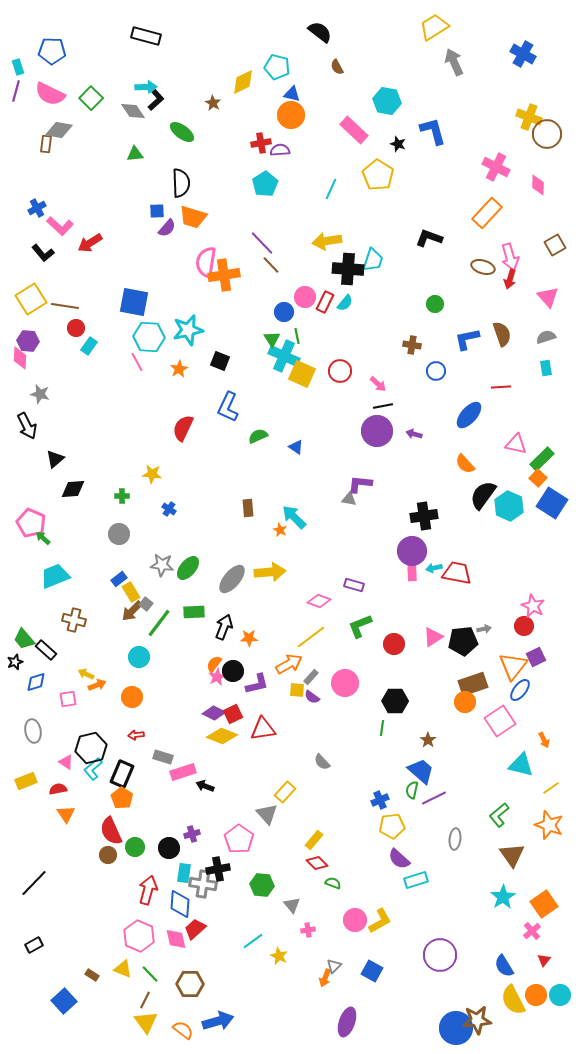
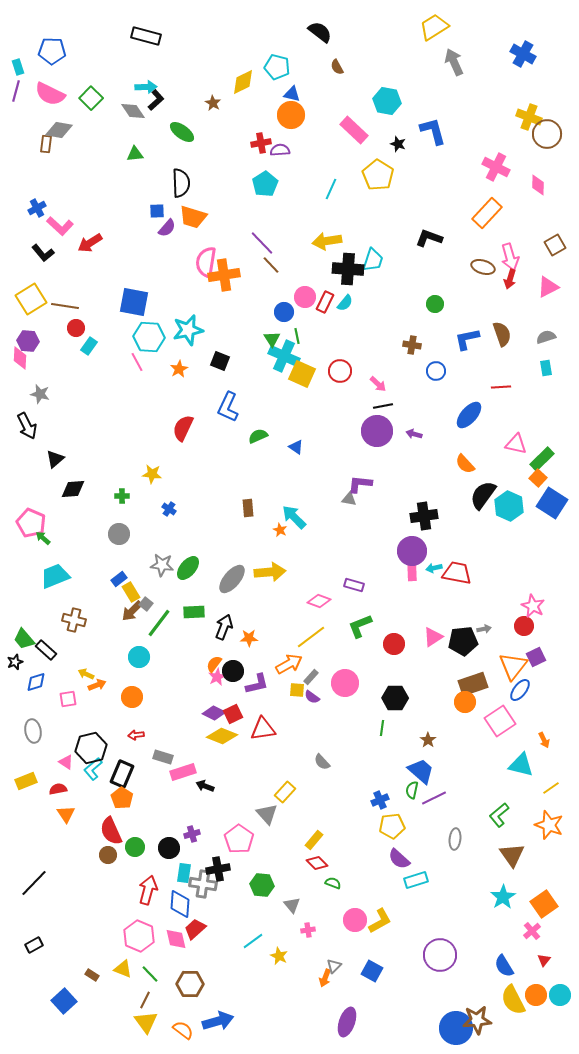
pink triangle at (548, 297): moved 10 px up; rotated 45 degrees clockwise
black hexagon at (395, 701): moved 3 px up
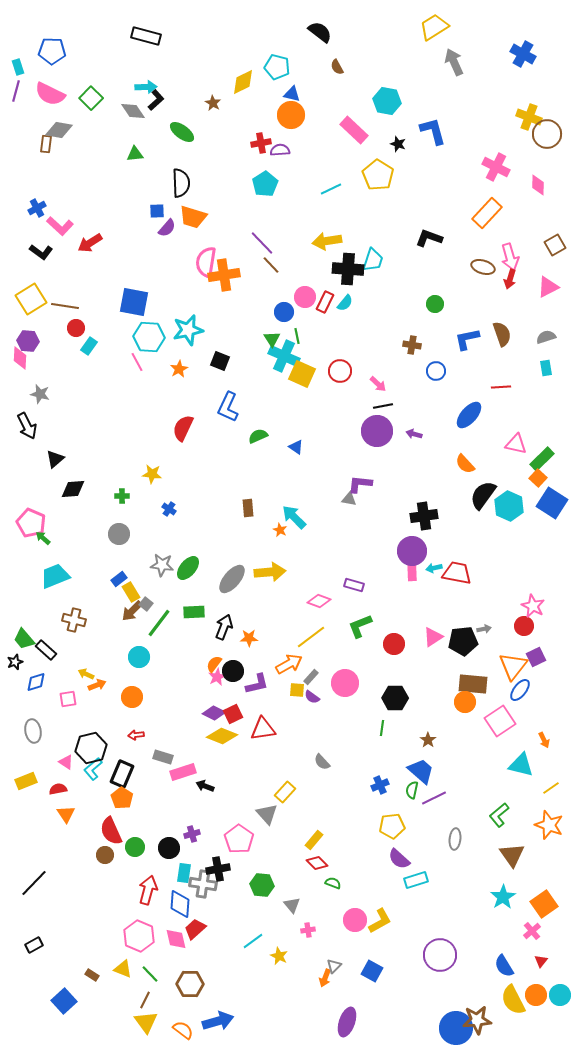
cyan line at (331, 189): rotated 40 degrees clockwise
black L-shape at (43, 253): moved 2 px left, 1 px up; rotated 15 degrees counterclockwise
brown rectangle at (473, 684): rotated 24 degrees clockwise
blue cross at (380, 800): moved 15 px up
brown circle at (108, 855): moved 3 px left
red triangle at (544, 960): moved 3 px left, 1 px down
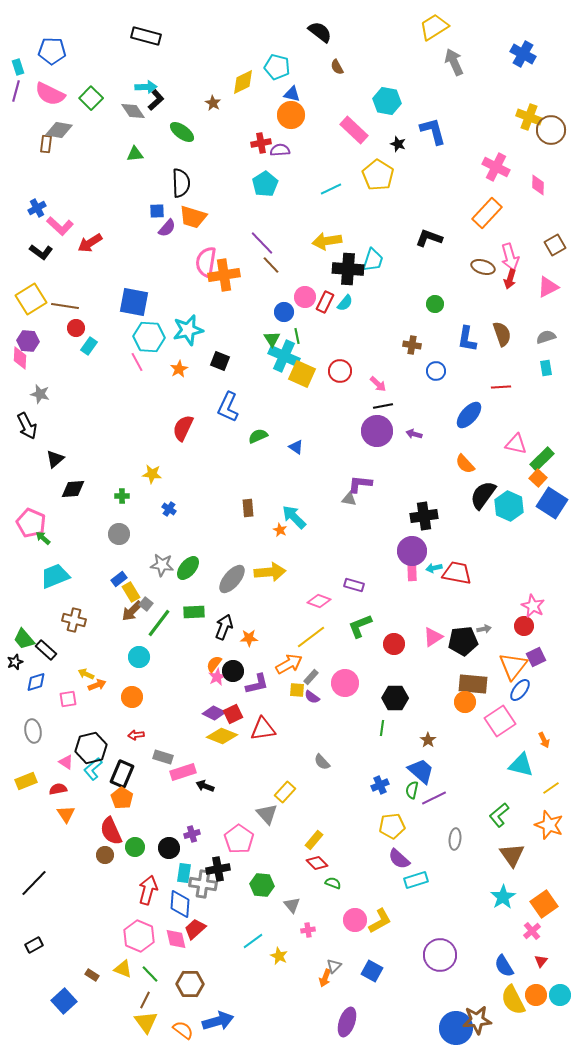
brown circle at (547, 134): moved 4 px right, 4 px up
blue L-shape at (467, 339): rotated 68 degrees counterclockwise
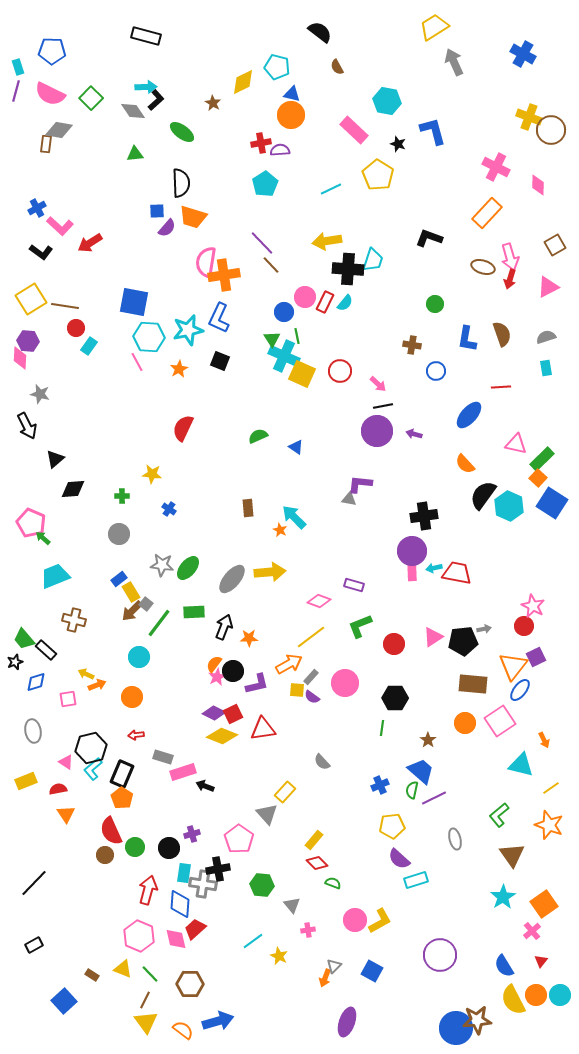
blue L-shape at (228, 407): moved 9 px left, 89 px up
orange circle at (465, 702): moved 21 px down
gray ellipse at (455, 839): rotated 20 degrees counterclockwise
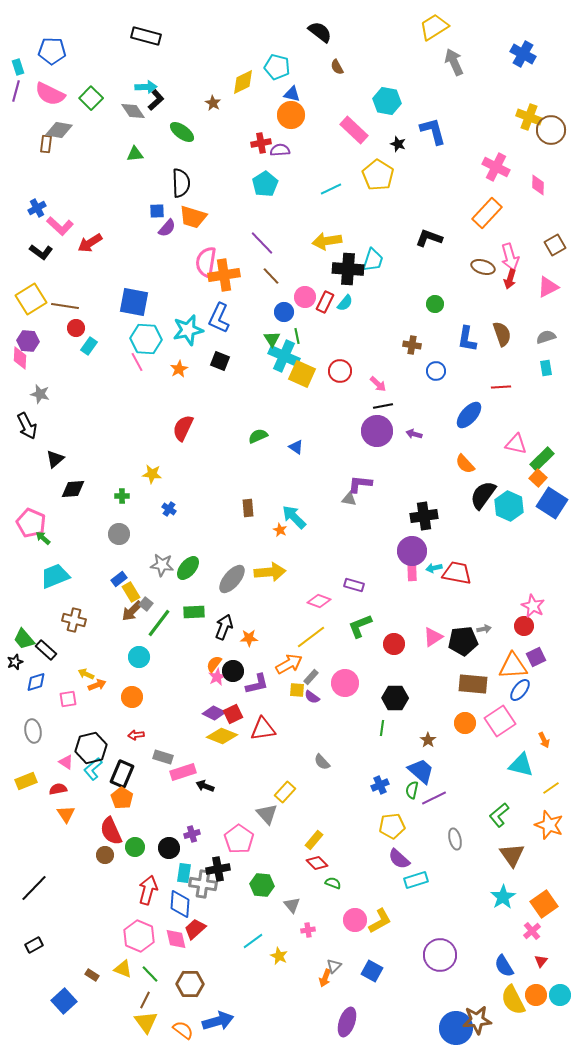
brown line at (271, 265): moved 11 px down
cyan hexagon at (149, 337): moved 3 px left, 2 px down
orange triangle at (513, 666): rotated 48 degrees clockwise
black line at (34, 883): moved 5 px down
